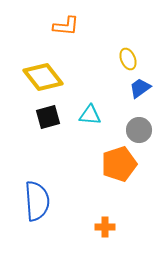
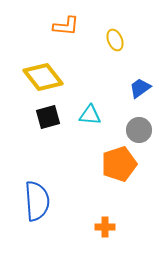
yellow ellipse: moved 13 px left, 19 px up
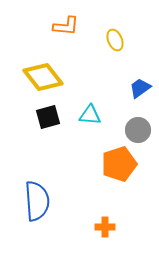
gray circle: moved 1 px left
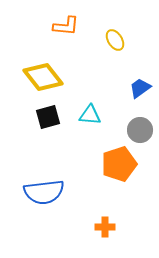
yellow ellipse: rotated 10 degrees counterclockwise
gray circle: moved 2 px right
blue semicircle: moved 7 px right, 9 px up; rotated 87 degrees clockwise
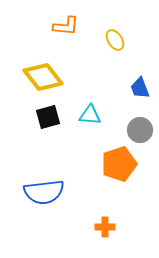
blue trapezoid: rotated 75 degrees counterclockwise
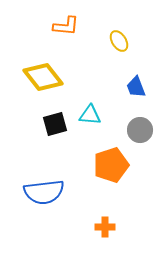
yellow ellipse: moved 4 px right, 1 px down
blue trapezoid: moved 4 px left, 1 px up
black square: moved 7 px right, 7 px down
orange pentagon: moved 8 px left, 1 px down
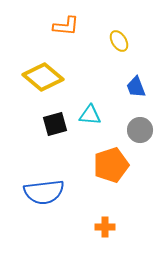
yellow diamond: rotated 12 degrees counterclockwise
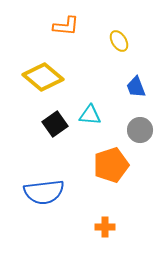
black square: rotated 20 degrees counterclockwise
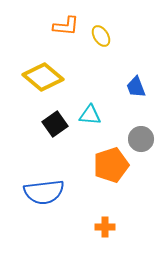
yellow ellipse: moved 18 px left, 5 px up
gray circle: moved 1 px right, 9 px down
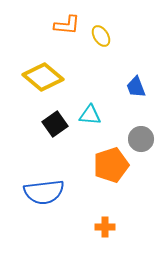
orange L-shape: moved 1 px right, 1 px up
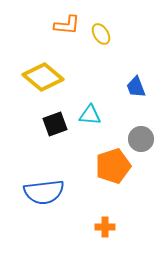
yellow ellipse: moved 2 px up
black square: rotated 15 degrees clockwise
orange pentagon: moved 2 px right, 1 px down
